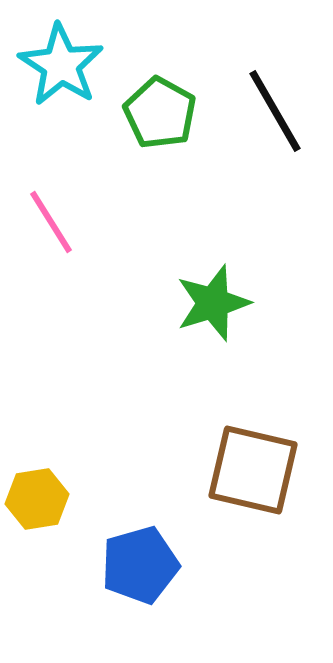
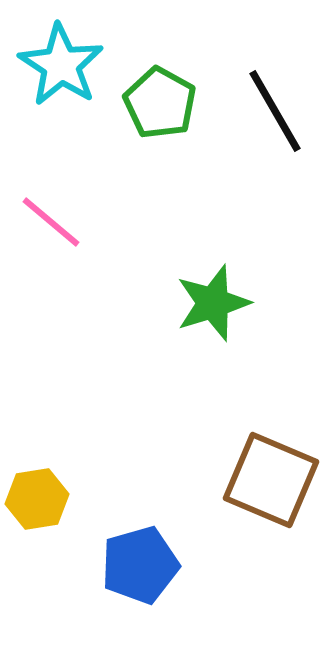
green pentagon: moved 10 px up
pink line: rotated 18 degrees counterclockwise
brown square: moved 18 px right, 10 px down; rotated 10 degrees clockwise
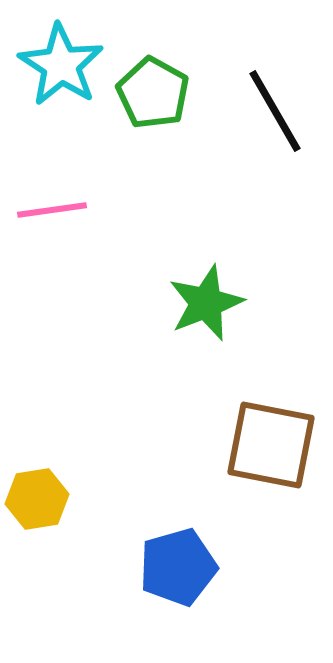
green pentagon: moved 7 px left, 10 px up
pink line: moved 1 px right, 12 px up; rotated 48 degrees counterclockwise
green star: moved 7 px left; rotated 4 degrees counterclockwise
brown square: moved 35 px up; rotated 12 degrees counterclockwise
blue pentagon: moved 38 px right, 2 px down
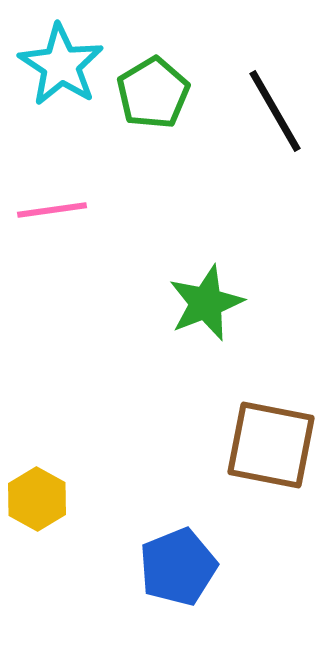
green pentagon: rotated 12 degrees clockwise
yellow hexagon: rotated 22 degrees counterclockwise
blue pentagon: rotated 6 degrees counterclockwise
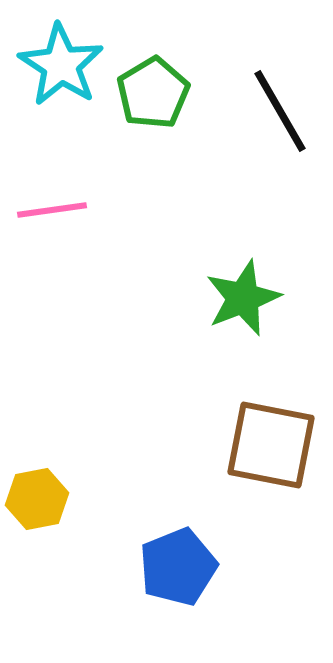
black line: moved 5 px right
green star: moved 37 px right, 5 px up
yellow hexagon: rotated 20 degrees clockwise
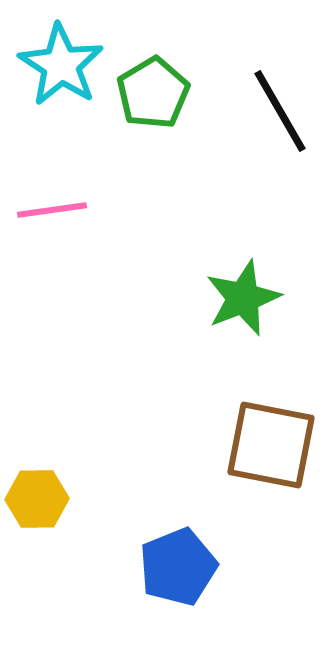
yellow hexagon: rotated 10 degrees clockwise
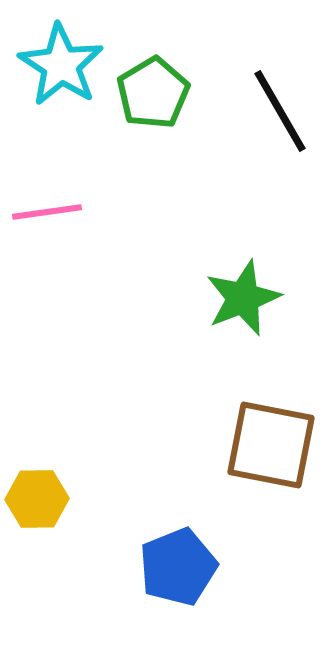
pink line: moved 5 px left, 2 px down
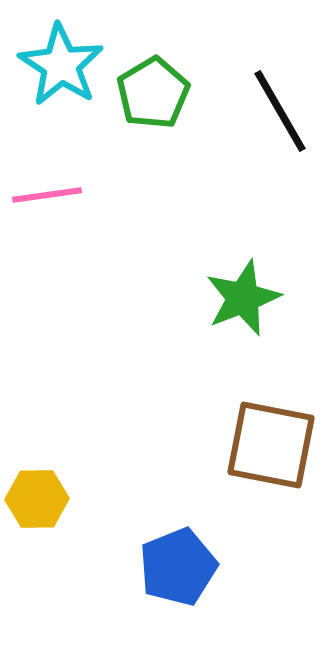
pink line: moved 17 px up
